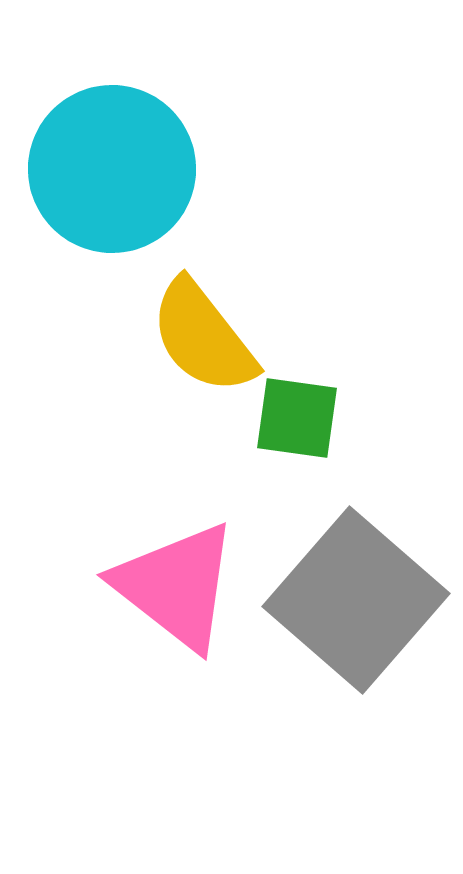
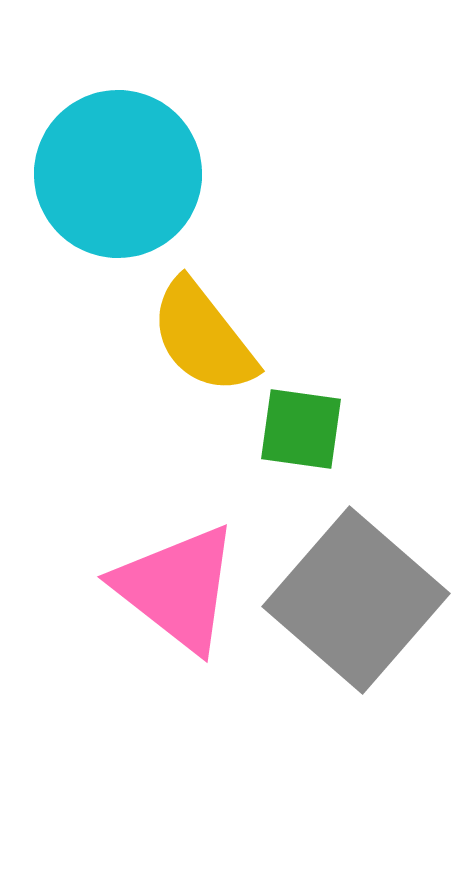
cyan circle: moved 6 px right, 5 px down
green square: moved 4 px right, 11 px down
pink triangle: moved 1 px right, 2 px down
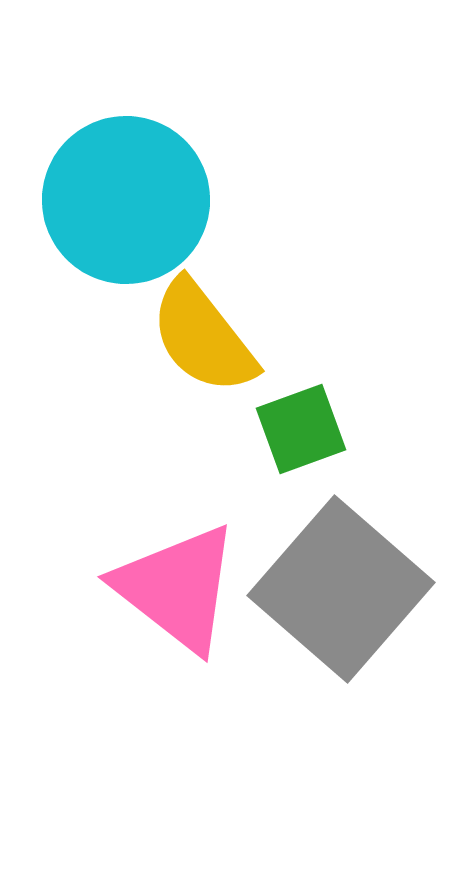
cyan circle: moved 8 px right, 26 px down
green square: rotated 28 degrees counterclockwise
gray square: moved 15 px left, 11 px up
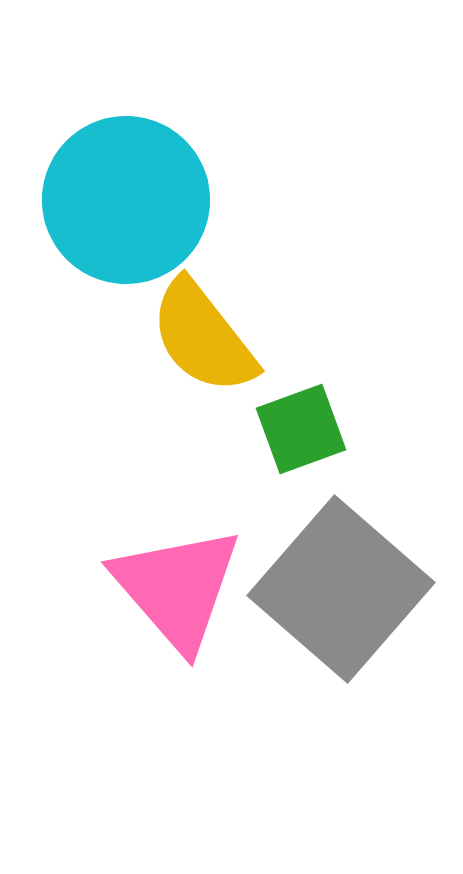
pink triangle: rotated 11 degrees clockwise
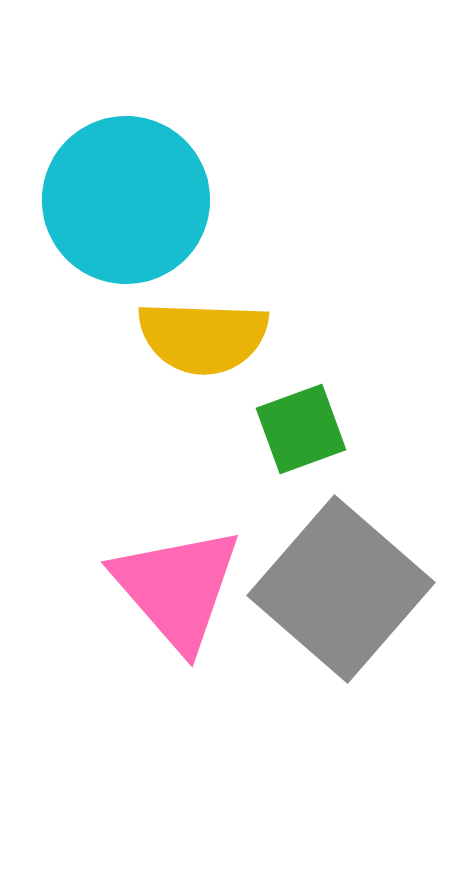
yellow semicircle: rotated 50 degrees counterclockwise
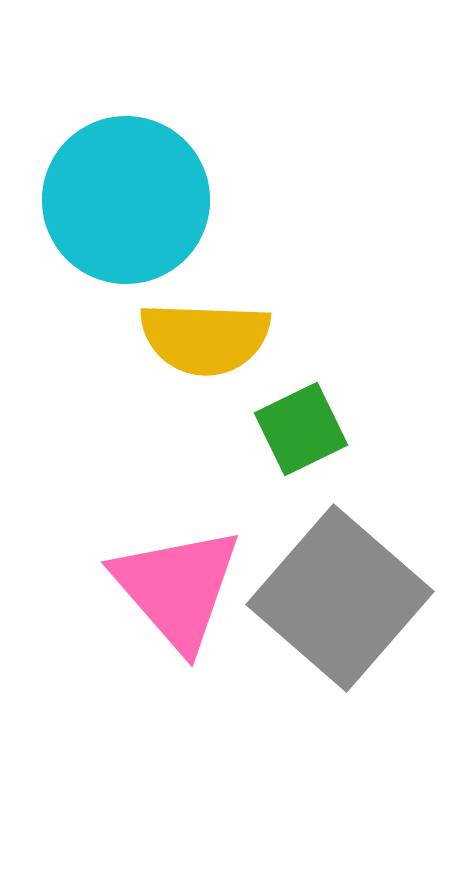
yellow semicircle: moved 2 px right, 1 px down
green square: rotated 6 degrees counterclockwise
gray square: moved 1 px left, 9 px down
